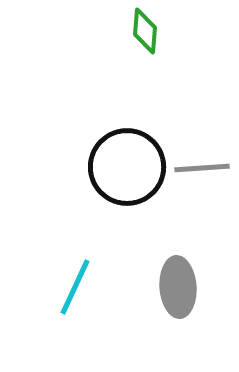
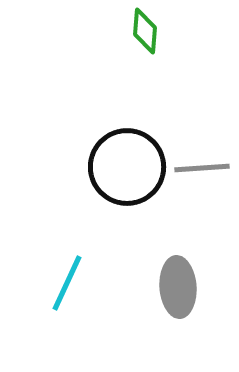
cyan line: moved 8 px left, 4 px up
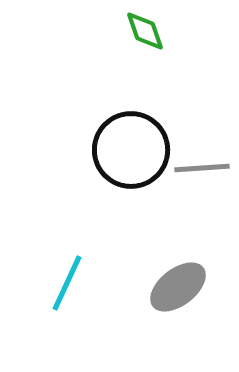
green diamond: rotated 24 degrees counterclockwise
black circle: moved 4 px right, 17 px up
gray ellipse: rotated 56 degrees clockwise
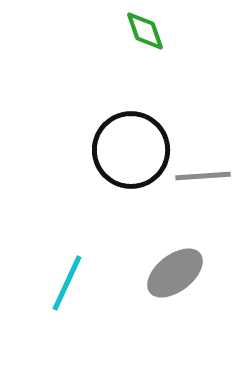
gray line: moved 1 px right, 8 px down
gray ellipse: moved 3 px left, 14 px up
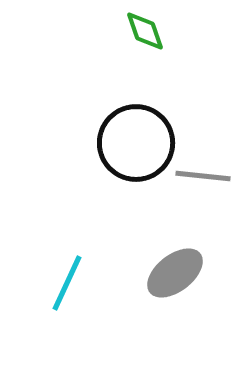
black circle: moved 5 px right, 7 px up
gray line: rotated 10 degrees clockwise
